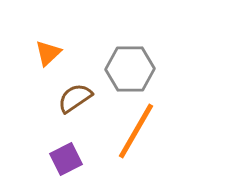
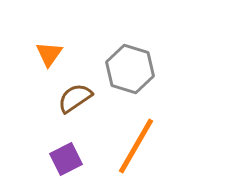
orange triangle: moved 1 px right, 1 px down; rotated 12 degrees counterclockwise
gray hexagon: rotated 18 degrees clockwise
orange line: moved 15 px down
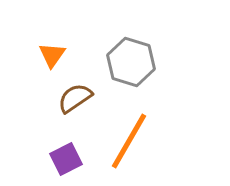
orange triangle: moved 3 px right, 1 px down
gray hexagon: moved 1 px right, 7 px up
orange line: moved 7 px left, 5 px up
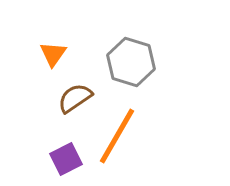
orange triangle: moved 1 px right, 1 px up
orange line: moved 12 px left, 5 px up
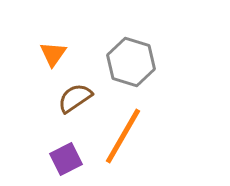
orange line: moved 6 px right
